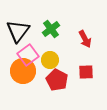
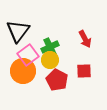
green cross: moved 1 px left, 18 px down; rotated 12 degrees clockwise
red square: moved 2 px left, 1 px up
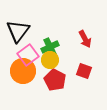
red square: rotated 21 degrees clockwise
red pentagon: moved 2 px left
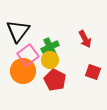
red square: moved 9 px right, 1 px down
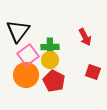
red arrow: moved 2 px up
green cross: rotated 24 degrees clockwise
orange circle: moved 3 px right, 4 px down
red pentagon: moved 1 px left, 1 px down
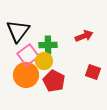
red arrow: moved 1 px left, 1 px up; rotated 84 degrees counterclockwise
green cross: moved 2 px left, 2 px up
yellow circle: moved 6 px left, 1 px down
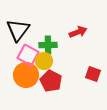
black triangle: moved 1 px up
red arrow: moved 6 px left, 4 px up
pink square: rotated 25 degrees counterclockwise
red square: moved 2 px down
red pentagon: moved 3 px left
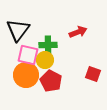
pink square: rotated 15 degrees counterclockwise
yellow circle: moved 1 px right, 1 px up
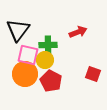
orange circle: moved 1 px left, 1 px up
